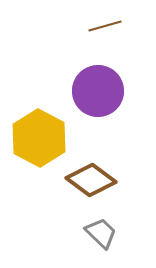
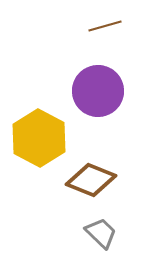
brown diamond: rotated 15 degrees counterclockwise
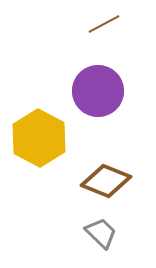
brown line: moved 1 px left, 2 px up; rotated 12 degrees counterclockwise
brown diamond: moved 15 px right, 1 px down
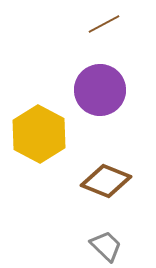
purple circle: moved 2 px right, 1 px up
yellow hexagon: moved 4 px up
gray trapezoid: moved 5 px right, 13 px down
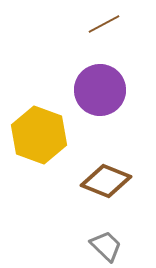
yellow hexagon: moved 1 px down; rotated 8 degrees counterclockwise
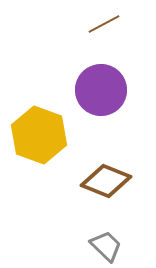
purple circle: moved 1 px right
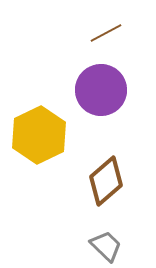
brown line: moved 2 px right, 9 px down
yellow hexagon: rotated 14 degrees clockwise
brown diamond: rotated 63 degrees counterclockwise
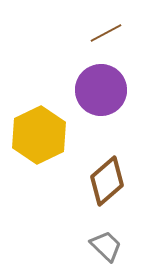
brown diamond: moved 1 px right
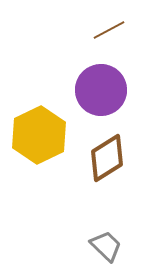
brown line: moved 3 px right, 3 px up
brown diamond: moved 23 px up; rotated 9 degrees clockwise
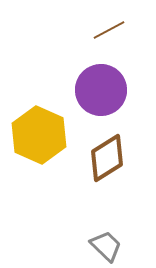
yellow hexagon: rotated 10 degrees counterclockwise
